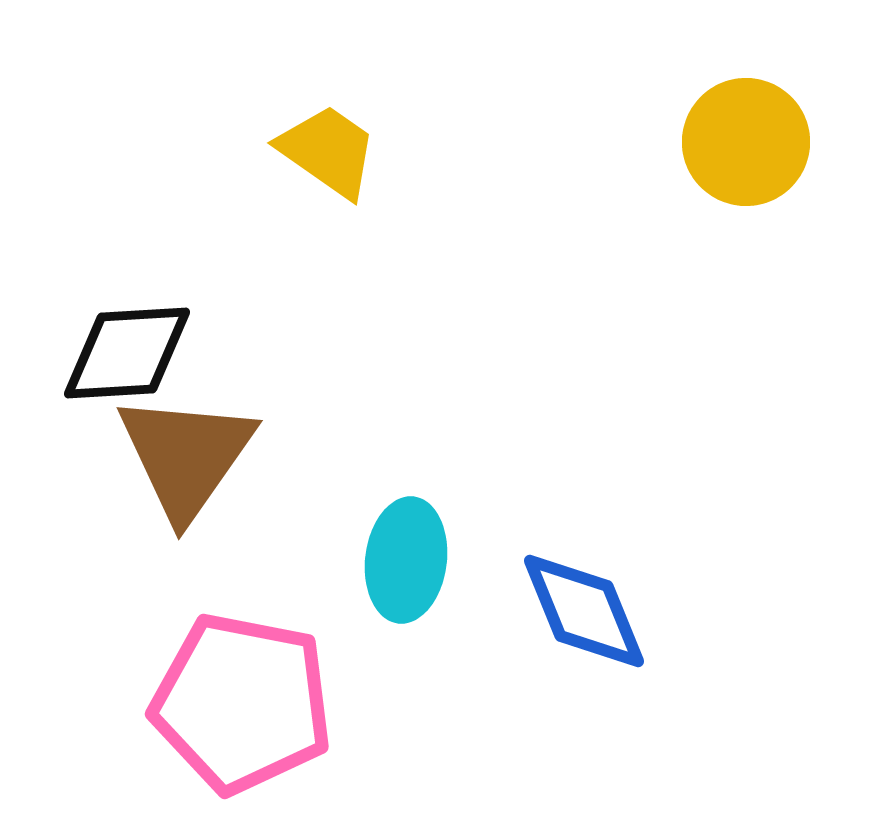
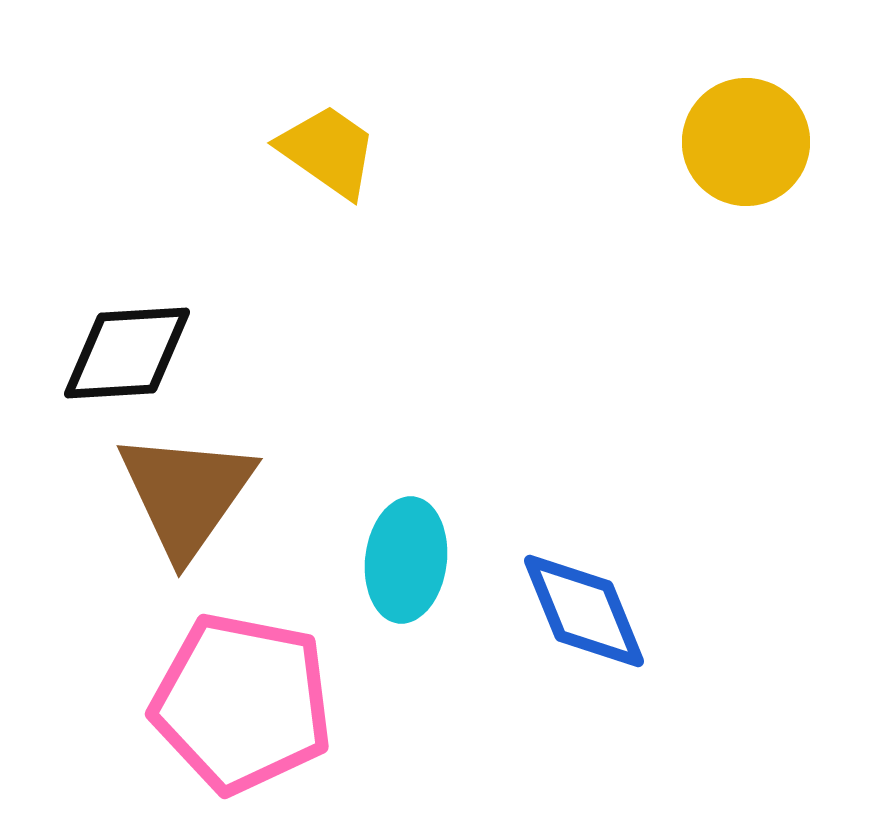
brown triangle: moved 38 px down
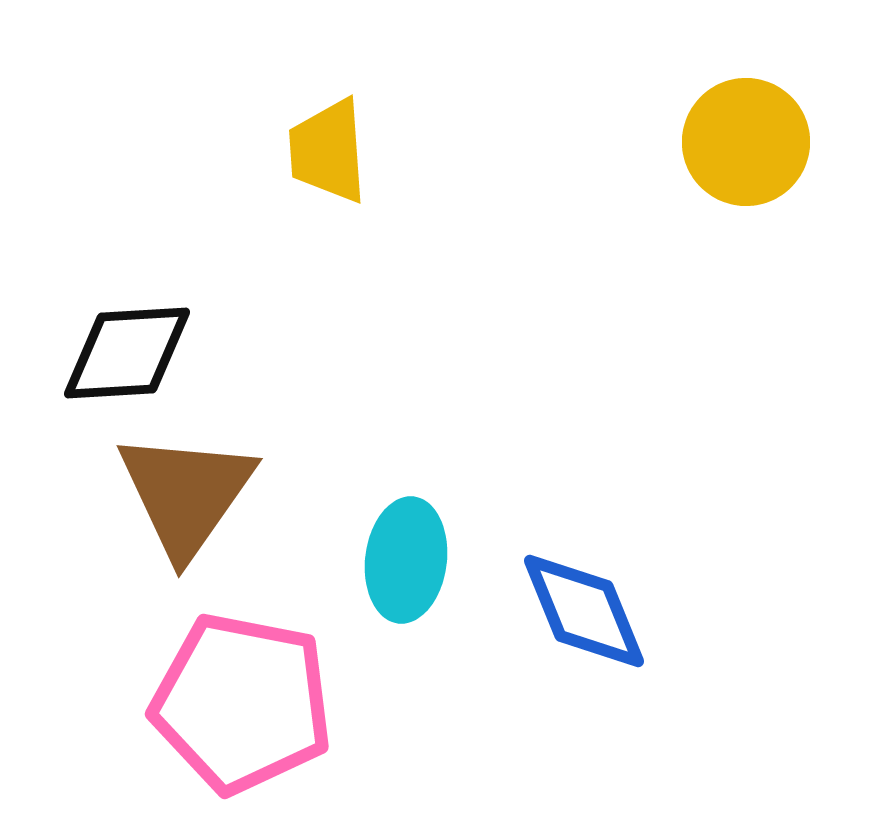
yellow trapezoid: rotated 129 degrees counterclockwise
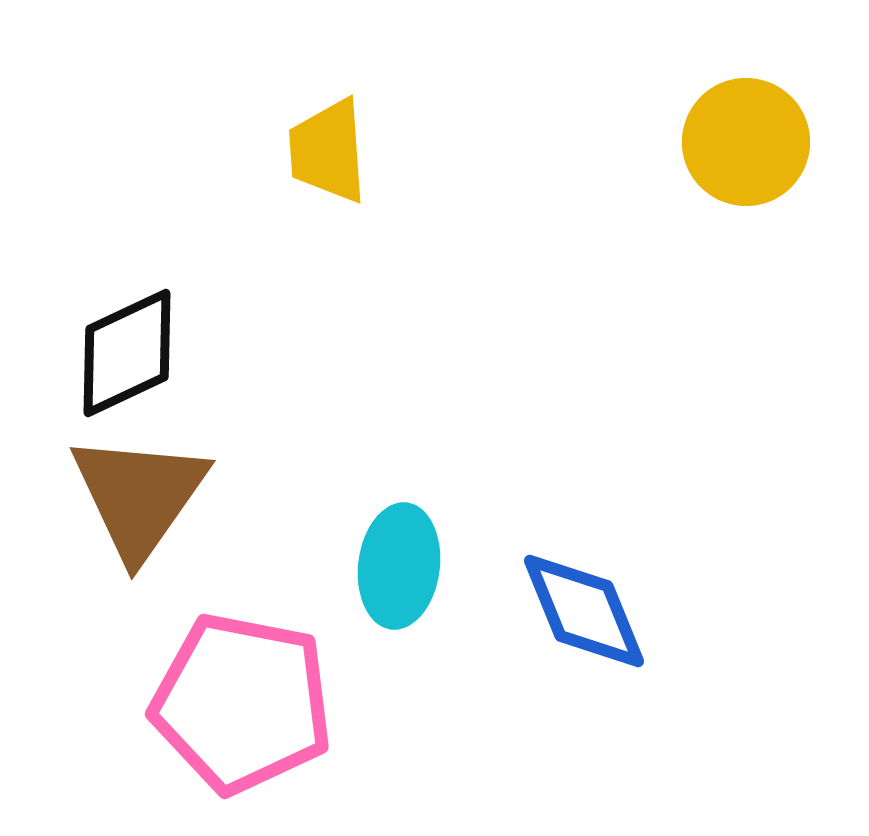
black diamond: rotated 22 degrees counterclockwise
brown triangle: moved 47 px left, 2 px down
cyan ellipse: moved 7 px left, 6 px down
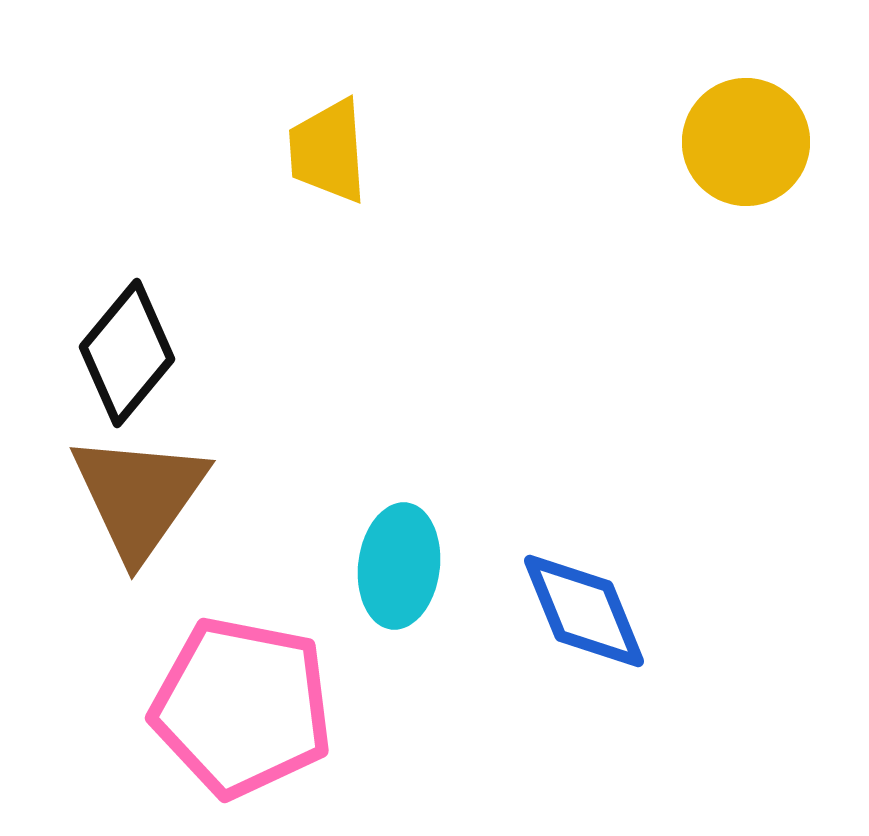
black diamond: rotated 25 degrees counterclockwise
pink pentagon: moved 4 px down
